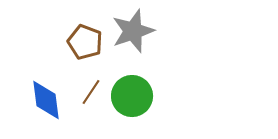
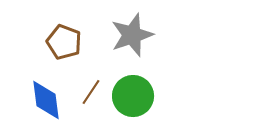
gray star: moved 1 px left, 4 px down
brown pentagon: moved 21 px left
green circle: moved 1 px right
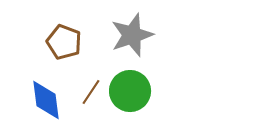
green circle: moved 3 px left, 5 px up
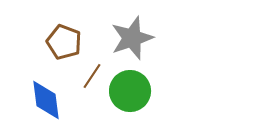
gray star: moved 3 px down
brown line: moved 1 px right, 16 px up
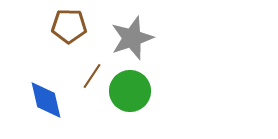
brown pentagon: moved 5 px right, 16 px up; rotated 20 degrees counterclockwise
blue diamond: rotated 6 degrees counterclockwise
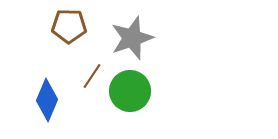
blue diamond: moved 1 px right; rotated 36 degrees clockwise
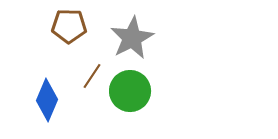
gray star: rotated 9 degrees counterclockwise
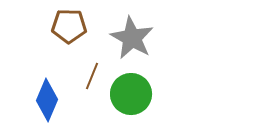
gray star: rotated 15 degrees counterclockwise
brown line: rotated 12 degrees counterclockwise
green circle: moved 1 px right, 3 px down
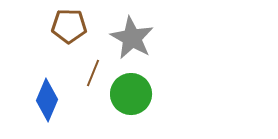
brown line: moved 1 px right, 3 px up
